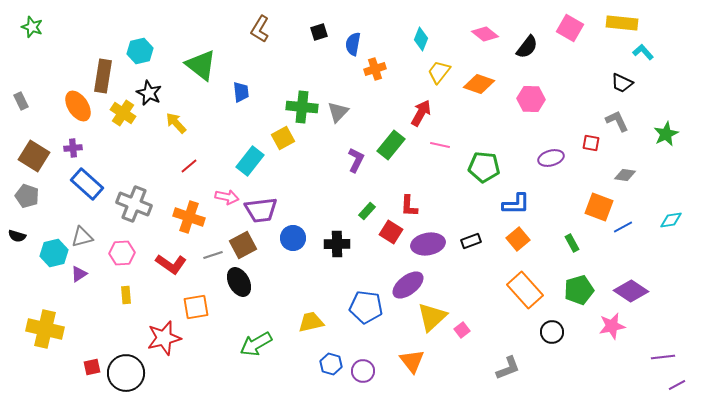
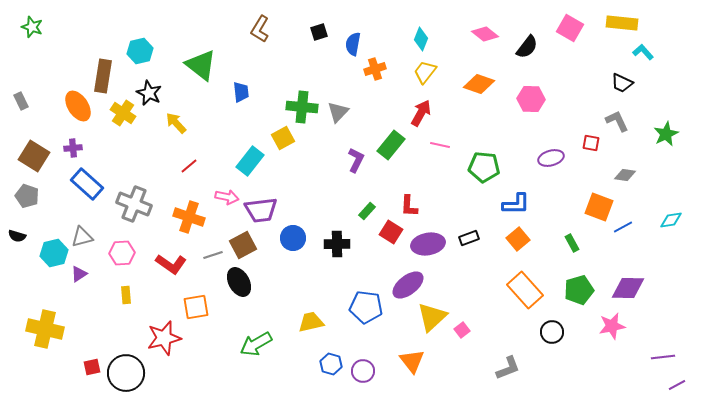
yellow trapezoid at (439, 72): moved 14 px left
black rectangle at (471, 241): moved 2 px left, 3 px up
purple diamond at (631, 291): moved 3 px left, 3 px up; rotated 32 degrees counterclockwise
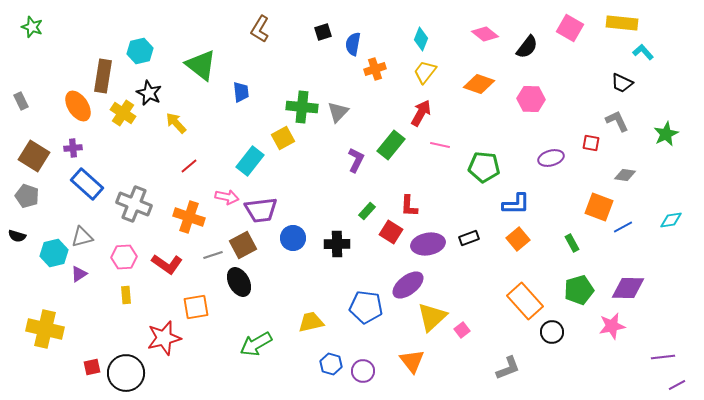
black square at (319, 32): moved 4 px right
pink hexagon at (122, 253): moved 2 px right, 4 px down
red L-shape at (171, 264): moved 4 px left
orange rectangle at (525, 290): moved 11 px down
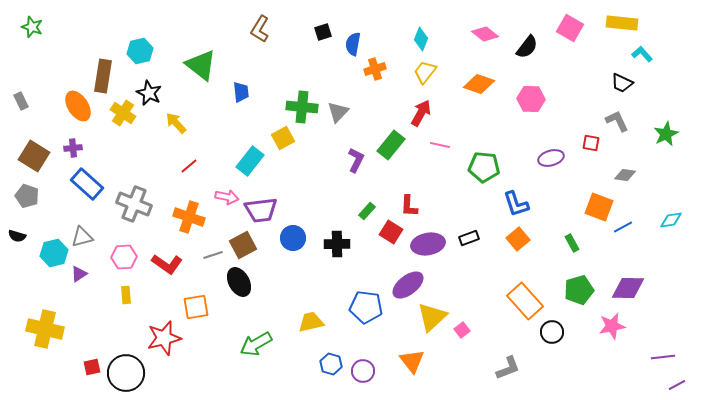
cyan L-shape at (643, 52): moved 1 px left, 2 px down
blue L-shape at (516, 204): rotated 72 degrees clockwise
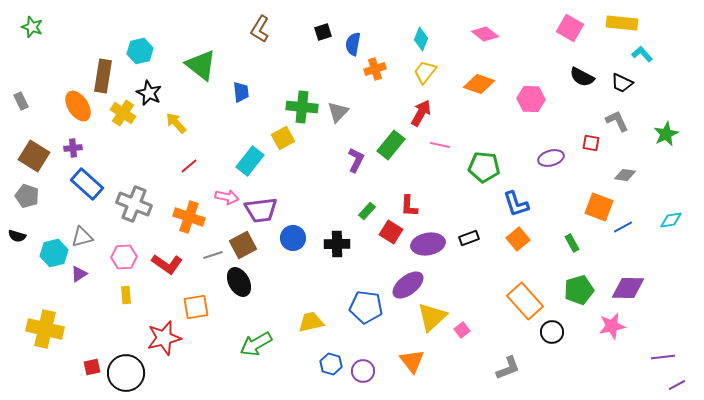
black semicircle at (527, 47): moved 55 px right, 30 px down; rotated 80 degrees clockwise
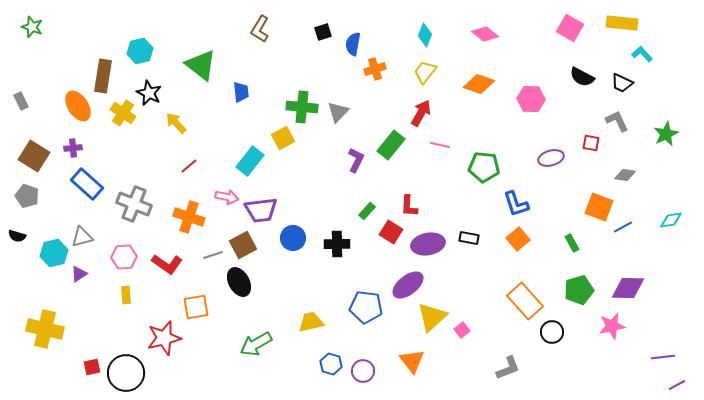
cyan diamond at (421, 39): moved 4 px right, 4 px up
black rectangle at (469, 238): rotated 30 degrees clockwise
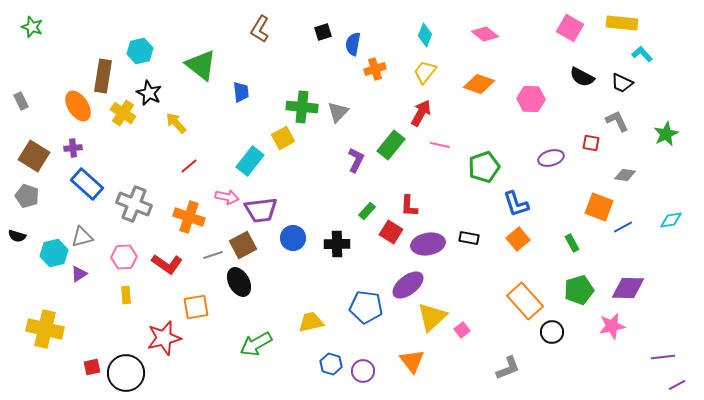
green pentagon at (484, 167): rotated 24 degrees counterclockwise
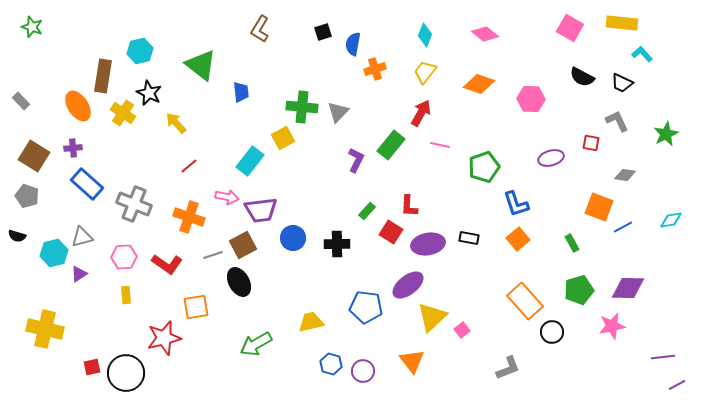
gray rectangle at (21, 101): rotated 18 degrees counterclockwise
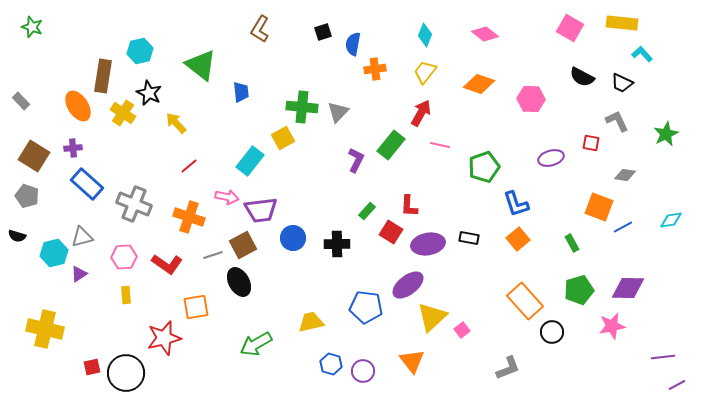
orange cross at (375, 69): rotated 10 degrees clockwise
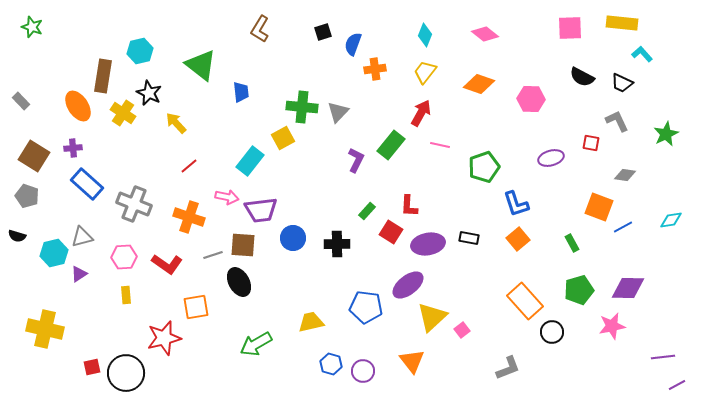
pink square at (570, 28): rotated 32 degrees counterclockwise
blue semicircle at (353, 44): rotated 10 degrees clockwise
brown square at (243, 245): rotated 32 degrees clockwise
